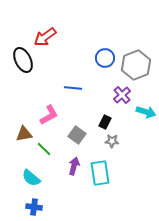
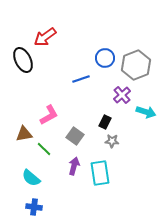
blue line: moved 8 px right, 9 px up; rotated 24 degrees counterclockwise
gray square: moved 2 px left, 1 px down
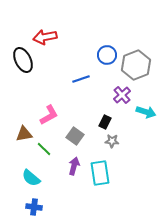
red arrow: rotated 25 degrees clockwise
blue circle: moved 2 px right, 3 px up
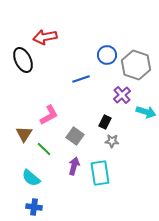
gray hexagon: rotated 20 degrees counterclockwise
brown triangle: rotated 48 degrees counterclockwise
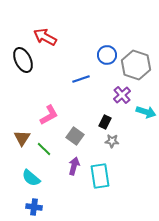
red arrow: rotated 40 degrees clockwise
brown triangle: moved 2 px left, 4 px down
cyan rectangle: moved 3 px down
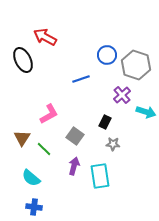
pink L-shape: moved 1 px up
gray star: moved 1 px right, 3 px down
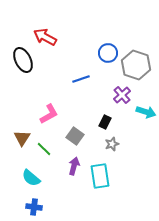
blue circle: moved 1 px right, 2 px up
gray star: moved 1 px left; rotated 24 degrees counterclockwise
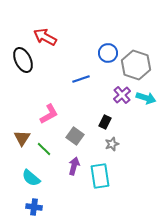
cyan arrow: moved 14 px up
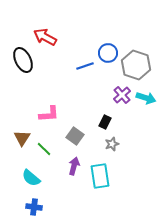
blue line: moved 4 px right, 13 px up
pink L-shape: rotated 25 degrees clockwise
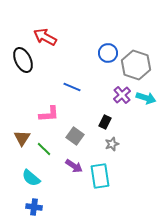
blue line: moved 13 px left, 21 px down; rotated 42 degrees clockwise
purple arrow: rotated 108 degrees clockwise
